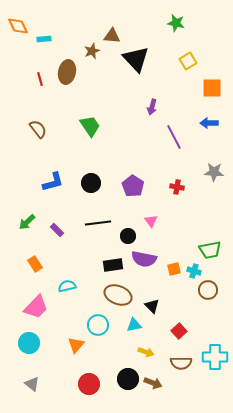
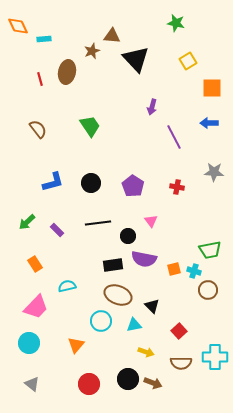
cyan circle at (98, 325): moved 3 px right, 4 px up
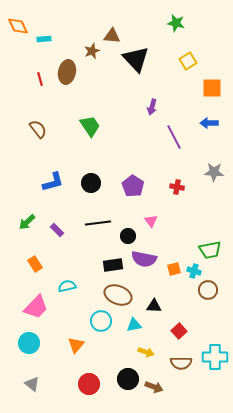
black triangle at (152, 306): moved 2 px right; rotated 42 degrees counterclockwise
brown arrow at (153, 383): moved 1 px right, 4 px down
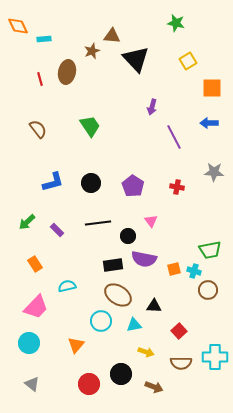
brown ellipse at (118, 295): rotated 12 degrees clockwise
black circle at (128, 379): moved 7 px left, 5 px up
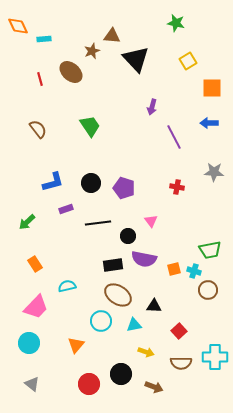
brown ellipse at (67, 72): moved 4 px right; rotated 60 degrees counterclockwise
purple pentagon at (133, 186): moved 9 px left, 2 px down; rotated 15 degrees counterclockwise
purple rectangle at (57, 230): moved 9 px right, 21 px up; rotated 64 degrees counterclockwise
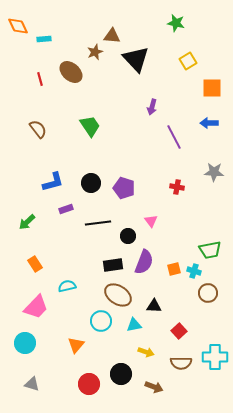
brown star at (92, 51): moved 3 px right, 1 px down
purple semicircle at (144, 259): moved 3 px down; rotated 80 degrees counterclockwise
brown circle at (208, 290): moved 3 px down
cyan circle at (29, 343): moved 4 px left
gray triangle at (32, 384): rotated 21 degrees counterclockwise
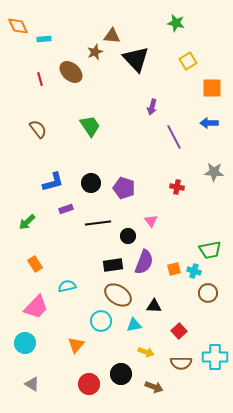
gray triangle at (32, 384): rotated 14 degrees clockwise
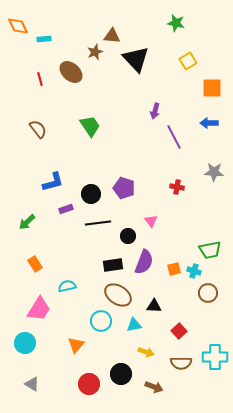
purple arrow at (152, 107): moved 3 px right, 4 px down
black circle at (91, 183): moved 11 px down
pink trapezoid at (36, 307): moved 3 px right, 2 px down; rotated 12 degrees counterclockwise
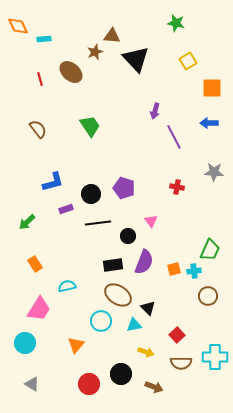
green trapezoid at (210, 250): rotated 55 degrees counterclockwise
cyan cross at (194, 271): rotated 24 degrees counterclockwise
brown circle at (208, 293): moved 3 px down
black triangle at (154, 306): moved 6 px left, 2 px down; rotated 42 degrees clockwise
red square at (179, 331): moved 2 px left, 4 px down
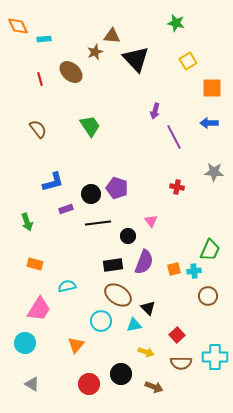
purple pentagon at (124, 188): moved 7 px left
green arrow at (27, 222): rotated 66 degrees counterclockwise
orange rectangle at (35, 264): rotated 42 degrees counterclockwise
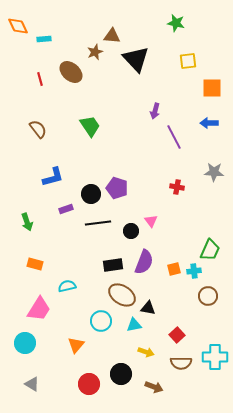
yellow square at (188, 61): rotated 24 degrees clockwise
blue L-shape at (53, 182): moved 5 px up
black circle at (128, 236): moved 3 px right, 5 px up
brown ellipse at (118, 295): moved 4 px right
black triangle at (148, 308): rotated 35 degrees counterclockwise
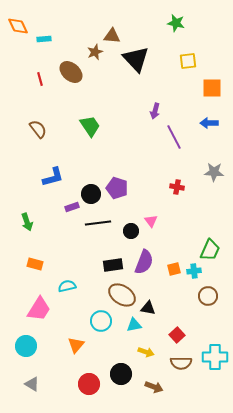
purple rectangle at (66, 209): moved 6 px right, 2 px up
cyan circle at (25, 343): moved 1 px right, 3 px down
